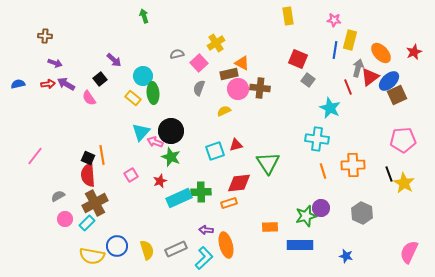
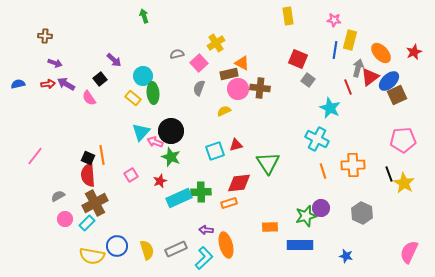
cyan cross at (317, 139): rotated 20 degrees clockwise
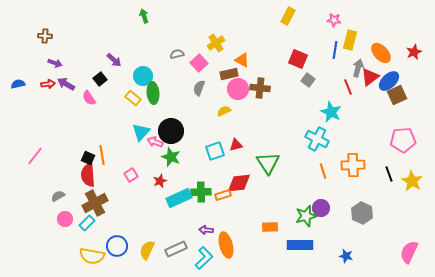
yellow rectangle at (288, 16): rotated 36 degrees clockwise
orange triangle at (242, 63): moved 3 px up
cyan star at (330, 108): moved 1 px right, 4 px down
yellow star at (404, 183): moved 8 px right, 2 px up
orange rectangle at (229, 203): moved 6 px left, 8 px up
yellow semicircle at (147, 250): rotated 138 degrees counterclockwise
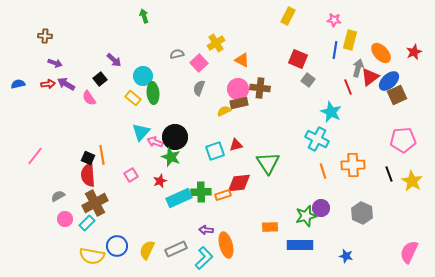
brown rectangle at (229, 74): moved 10 px right, 29 px down
black circle at (171, 131): moved 4 px right, 6 px down
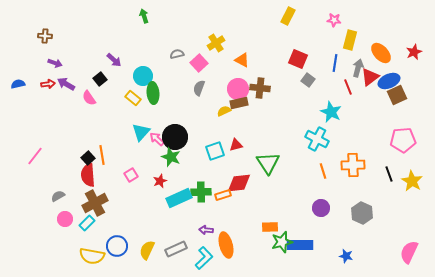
blue line at (335, 50): moved 13 px down
blue ellipse at (389, 81): rotated 20 degrees clockwise
pink arrow at (155, 142): moved 2 px right, 3 px up; rotated 21 degrees clockwise
black square at (88, 158): rotated 24 degrees clockwise
green star at (306, 216): moved 24 px left, 26 px down
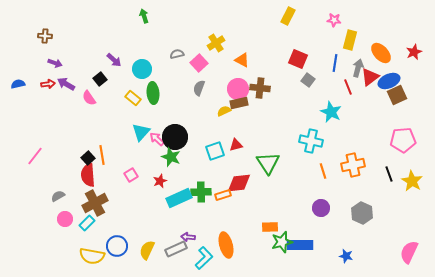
cyan circle at (143, 76): moved 1 px left, 7 px up
cyan cross at (317, 139): moved 6 px left, 2 px down; rotated 15 degrees counterclockwise
orange cross at (353, 165): rotated 10 degrees counterclockwise
purple arrow at (206, 230): moved 18 px left, 7 px down
